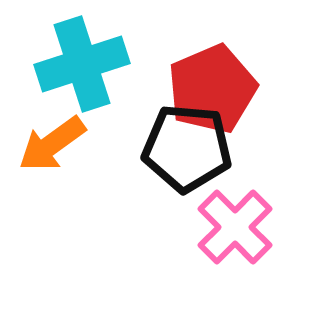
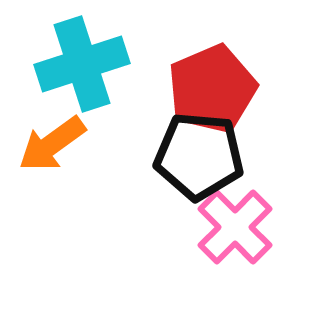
black pentagon: moved 12 px right, 8 px down
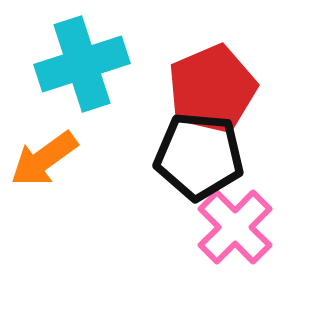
orange arrow: moved 8 px left, 15 px down
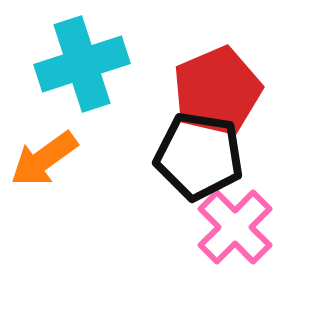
red pentagon: moved 5 px right, 2 px down
black pentagon: rotated 4 degrees clockwise
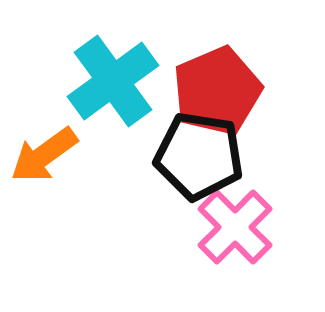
cyan cross: moved 31 px right, 17 px down; rotated 18 degrees counterclockwise
orange arrow: moved 4 px up
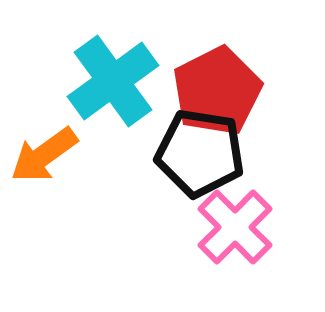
red pentagon: rotated 4 degrees counterclockwise
black pentagon: moved 1 px right, 3 px up
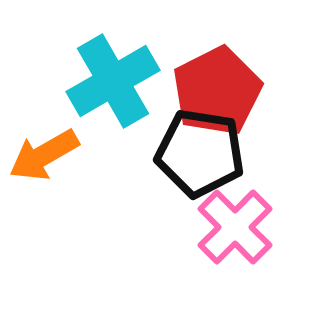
cyan cross: rotated 6 degrees clockwise
orange arrow: rotated 6 degrees clockwise
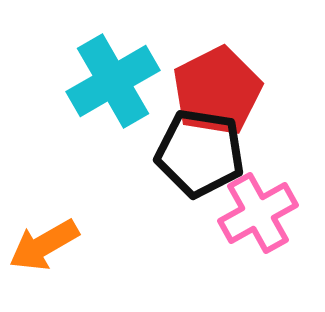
orange arrow: moved 90 px down
pink cross: moved 23 px right, 14 px up; rotated 16 degrees clockwise
